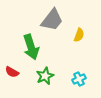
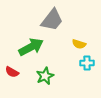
yellow semicircle: moved 9 px down; rotated 88 degrees clockwise
green arrow: rotated 100 degrees counterclockwise
cyan cross: moved 8 px right, 16 px up; rotated 24 degrees clockwise
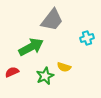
yellow semicircle: moved 15 px left, 23 px down
cyan cross: moved 25 px up; rotated 16 degrees counterclockwise
red semicircle: rotated 128 degrees clockwise
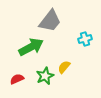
gray trapezoid: moved 2 px left, 1 px down
cyan cross: moved 2 px left, 1 px down
yellow semicircle: rotated 112 degrees clockwise
red semicircle: moved 5 px right, 7 px down
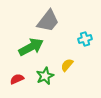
gray trapezoid: moved 2 px left
yellow semicircle: moved 3 px right, 2 px up
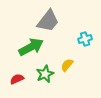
green star: moved 2 px up
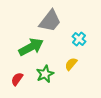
gray trapezoid: moved 2 px right
cyan cross: moved 6 px left; rotated 32 degrees counterclockwise
yellow semicircle: moved 4 px right, 1 px up
red semicircle: rotated 32 degrees counterclockwise
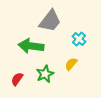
green arrow: moved 1 px up; rotated 145 degrees counterclockwise
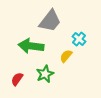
yellow semicircle: moved 5 px left, 8 px up
